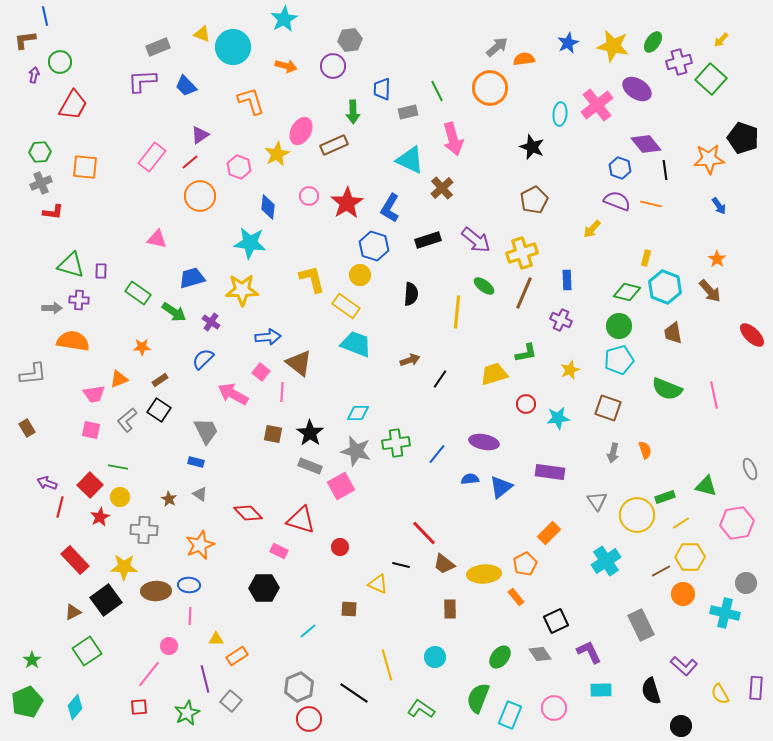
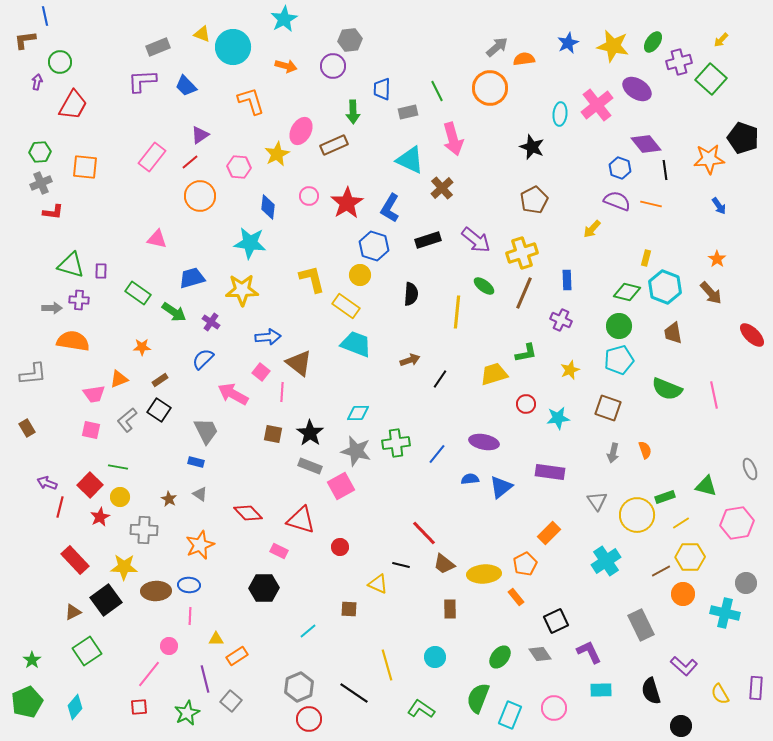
purple arrow at (34, 75): moved 3 px right, 7 px down
pink hexagon at (239, 167): rotated 15 degrees counterclockwise
brown arrow at (710, 291): moved 1 px right, 2 px down
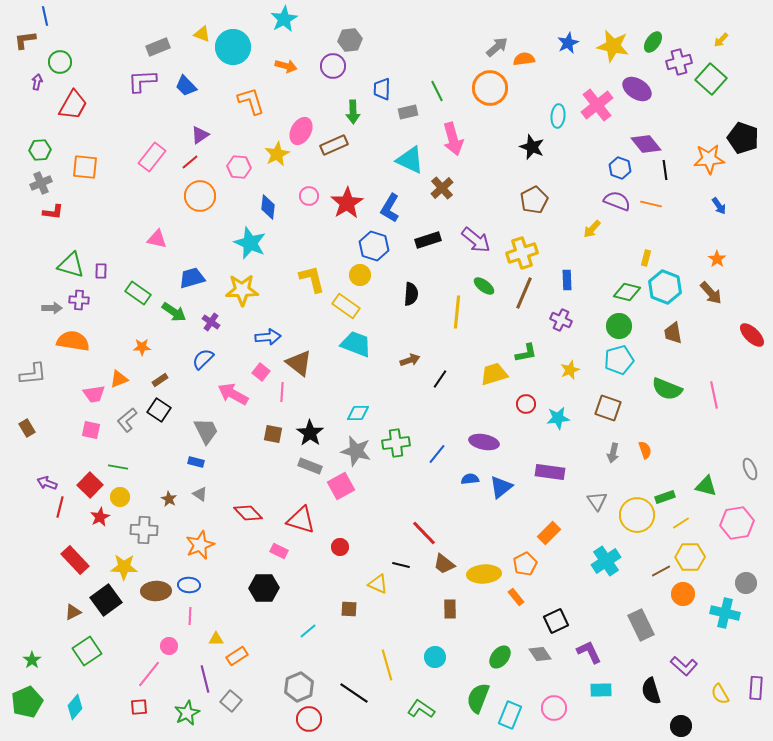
cyan ellipse at (560, 114): moved 2 px left, 2 px down
green hexagon at (40, 152): moved 2 px up
cyan star at (250, 243): rotated 16 degrees clockwise
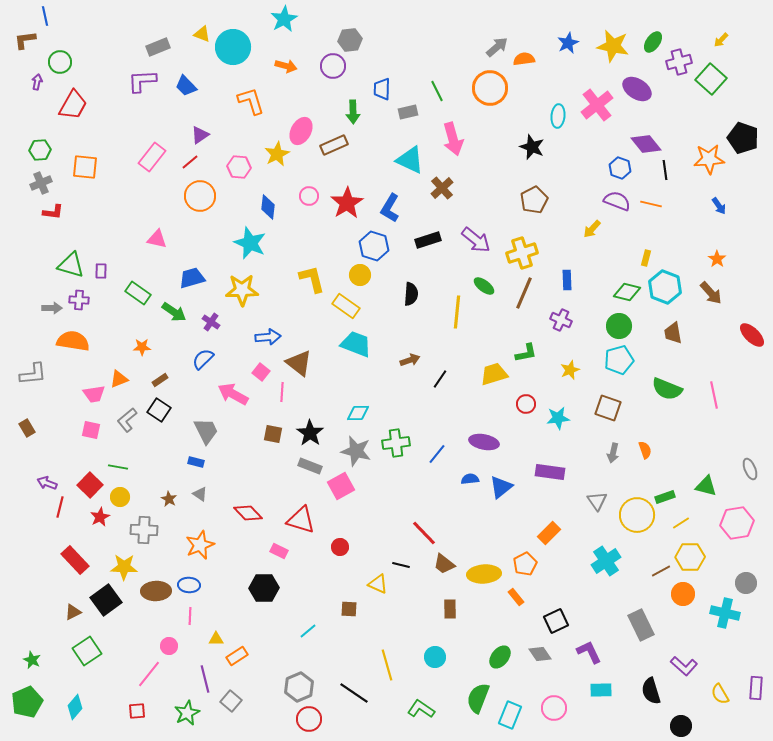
green star at (32, 660): rotated 12 degrees counterclockwise
red square at (139, 707): moved 2 px left, 4 px down
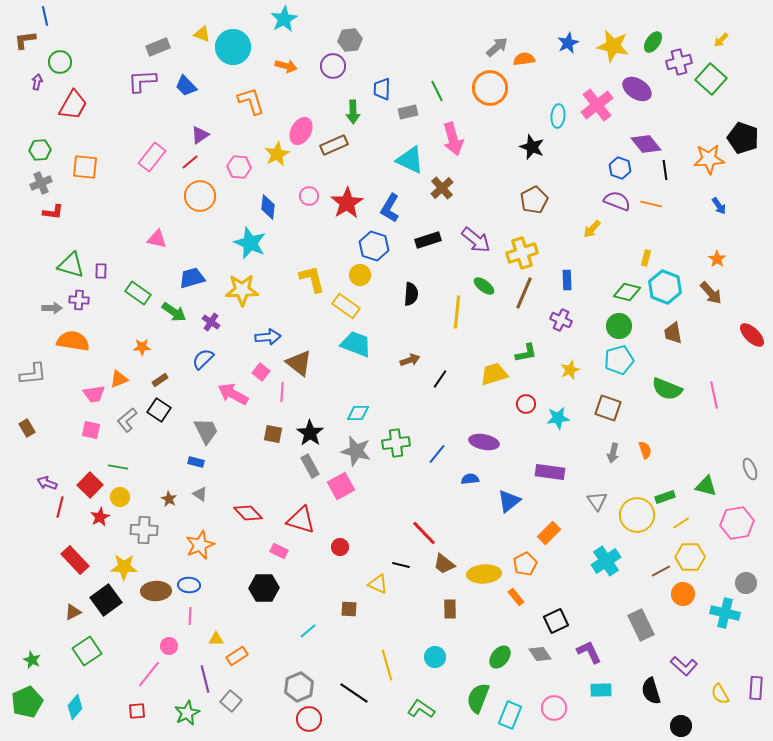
gray rectangle at (310, 466): rotated 40 degrees clockwise
blue triangle at (501, 487): moved 8 px right, 14 px down
